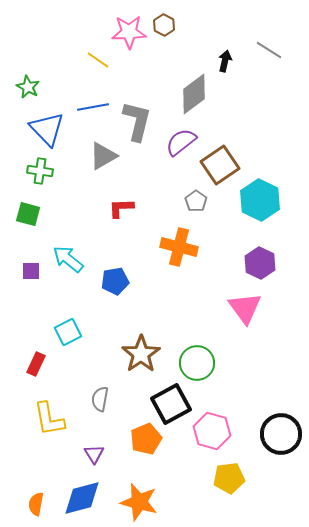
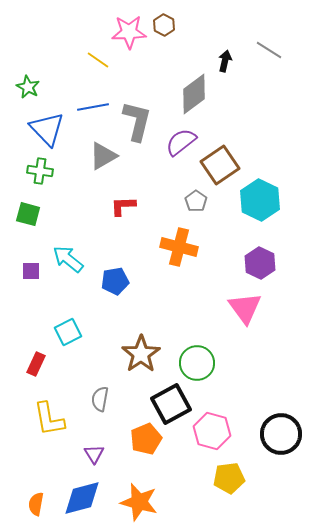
red L-shape: moved 2 px right, 2 px up
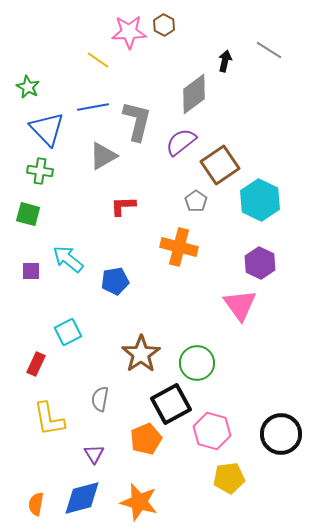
pink triangle: moved 5 px left, 3 px up
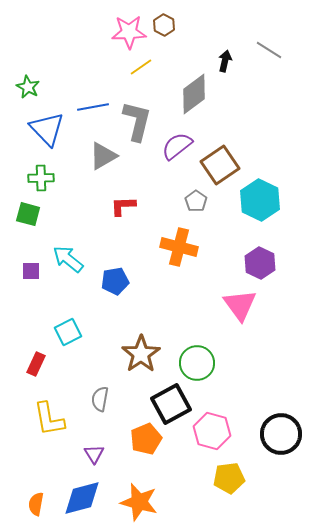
yellow line: moved 43 px right, 7 px down; rotated 70 degrees counterclockwise
purple semicircle: moved 4 px left, 4 px down
green cross: moved 1 px right, 7 px down; rotated 10 degrees counterclockwise
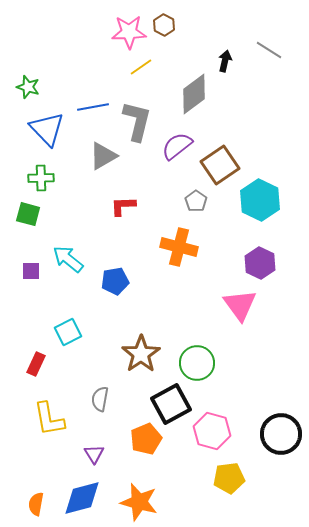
green star: rotated 10 degrees counterclockwise
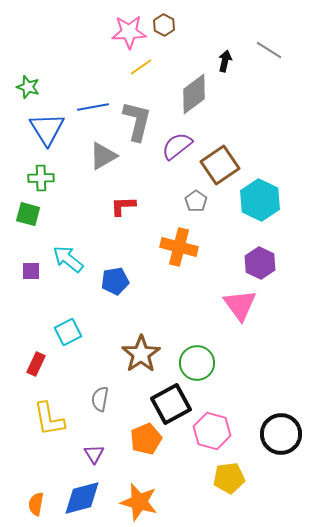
blue triangle: rotated 12 degrees clockwise
